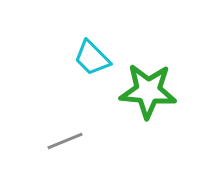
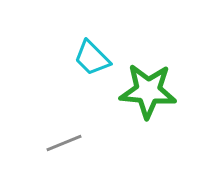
gray line: moved 1 px left, 2 px down
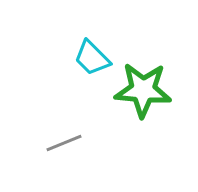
green star: moved 5 px left, 1 px up
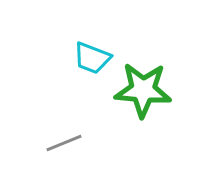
cyan trapezoid: rotated 24 degrees counterclockwise
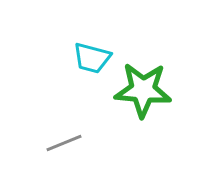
cyan trapezoid: rotated 6 degrees counterclockwise
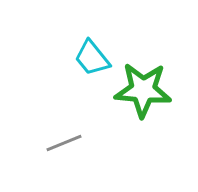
cyan trapezoid: rotated 36 degrees clockwise
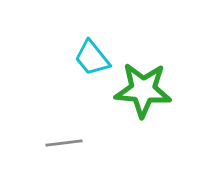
gray line: rotated 15 degrees clockwise
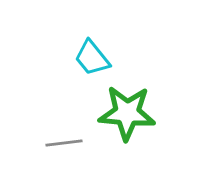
green star: moved 16 px left, 23 px down
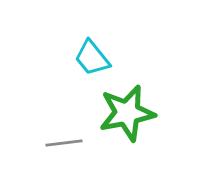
green star: rotated 16 degrees counterclockwise
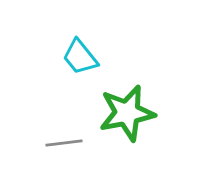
cyan trapezoid: moved 12 px left, 1 px up
